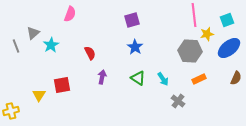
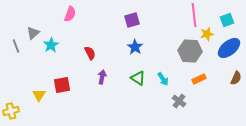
gray cross: moved 1 px right
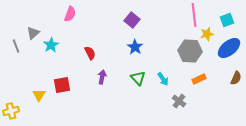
purple square: rotated 35 degrees counterclockwise
green triangle: rotated 14 degrees clockwise
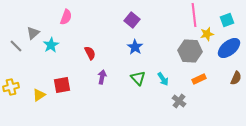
pink semicircle: moved 4 px left, 3 px down
gray line: rotated 24 degrees counterclockwise
yellow triangle: rotated 24 degrees clockwise
yellow cross: moved 24 px up
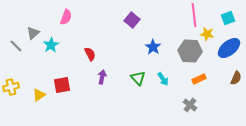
cyan square: moved 1 px right, 2 px up
yellow star: rotated 24 degrees clockwise
blue star: moved 18 px right
red semicircle: moved 1 px down
gray cross: moved 11 px right, 4 px down
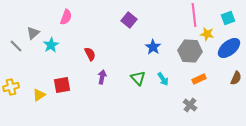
purple square: moved 3 px left
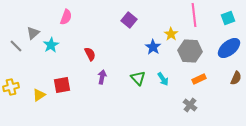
yellow star: moved 36 px left; rotated 24 degrees clockwise
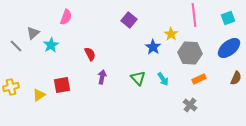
gray hexagon: moved 2 px down
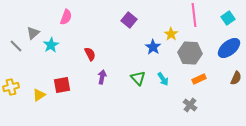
cyan square: rotated 16 degrees counterclockwise
